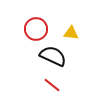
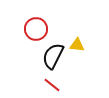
yellow triangle: moved 6 px right, 12 px down
black semicircle: rotated 88 degrees counterclockwise
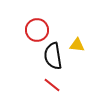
red circle: moved 1 px right, 1 px down
black semicircle: rotated 36 degrees counterclockwise
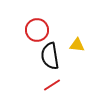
black semicircle: moved 3 px left
red line: rotated 72 degrees counterclockwise
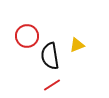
red circle: moved 10 px left, 6 px down
yellow triangle: rotated 28 degrees counterclockwise
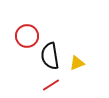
yellow triangle: moved 18 px down
red line: moved 1 px left
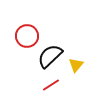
black semicircle: rotated 56 degrees clockwise
yellow triangle: moved 1 px left, 2 px down; rotated 28 degrees counterclockwise
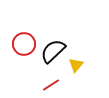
red circle: moved 3 px left, 8 px down
black semicircle: moved 3 px right, 5 px up
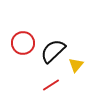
red circle: moved 1 px left, 1 px up
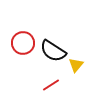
black semicircle: rotated 104 degrees counterclockwise
